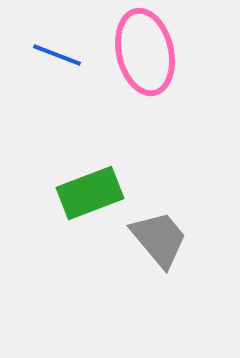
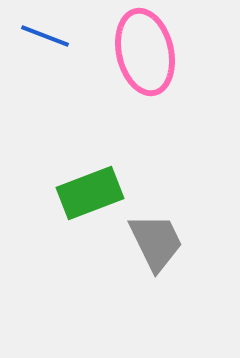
blue line: moved 12 px left, 19 px up
gray trapezoid: moved 3 px left, 3 px down; rotated 14 degrees clockwise
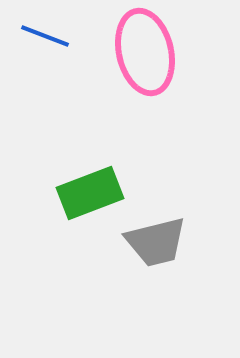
gray trapezoid: rotated 102 degrees clockwise
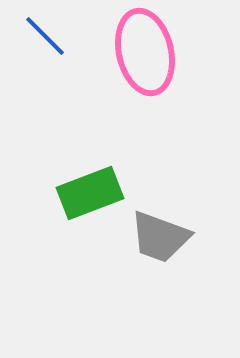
blue line: rotated 24 degrees clockwise
gray trapezoid: moved 4 px right, 5 px up; rotated 34 degrees clockwise
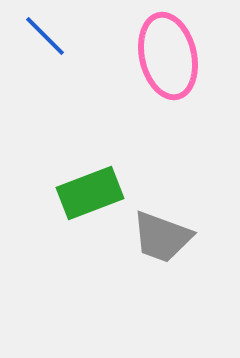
pink ellipse: moved 23 px right, 4 px down
gray trapezoid: moved 2 px right
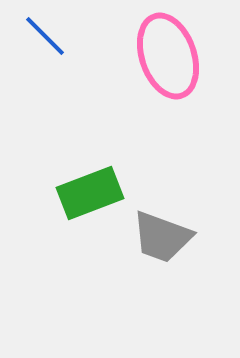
pink ellipse: rotated 6 degrees counterclockwise
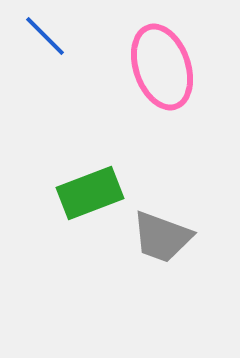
pink ellipse: moved 6 px left, 11 px down
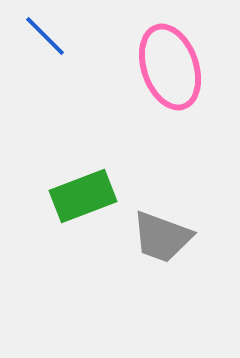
pink ellipse: moved 8 px right
green rectangle: moved 7 px left, 3 px down
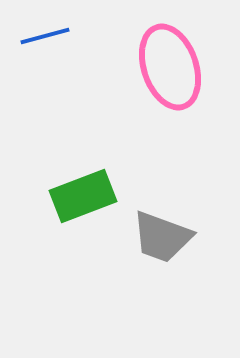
blue line: rotated 60 degrees counterclockwise
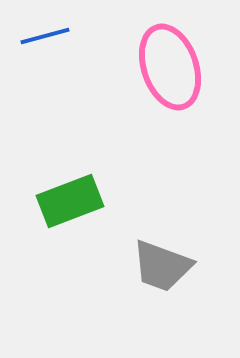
green rectangle: moved 13 px left, 5 px down
gray trapezoid: moved 29 px down
